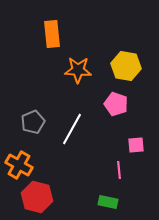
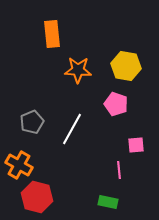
gray pentagon: moved 1 px left
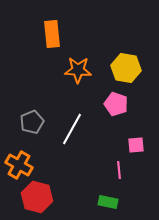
yellow hexagon: moved 2 px down
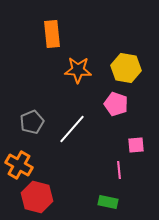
white line: rotated 12 degrees clockwise
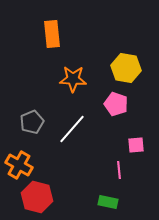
orange star: moved 5 px left, 9 px down
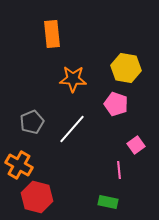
pink square: rotated 30 degrees counterclockwise
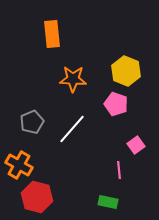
yellow hexagon: moved 3 px down; rotated 12 degrees clockwise
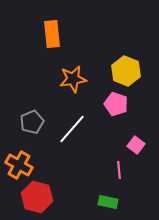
orange star: rotated 12 degrees counterclockwise
pink square: rotated 18 degrees counterclockwise
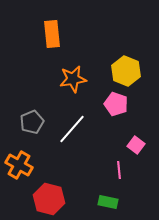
red hexagon: moved 12 px right, 2 px down
